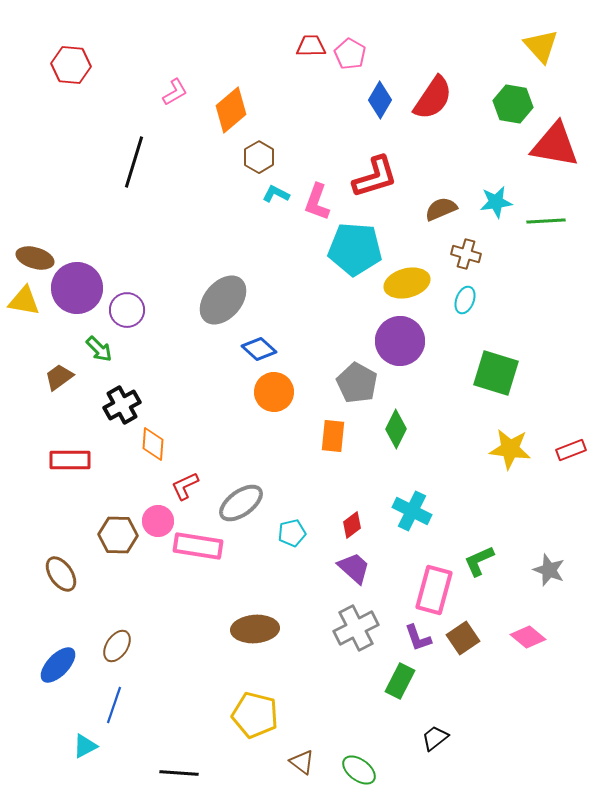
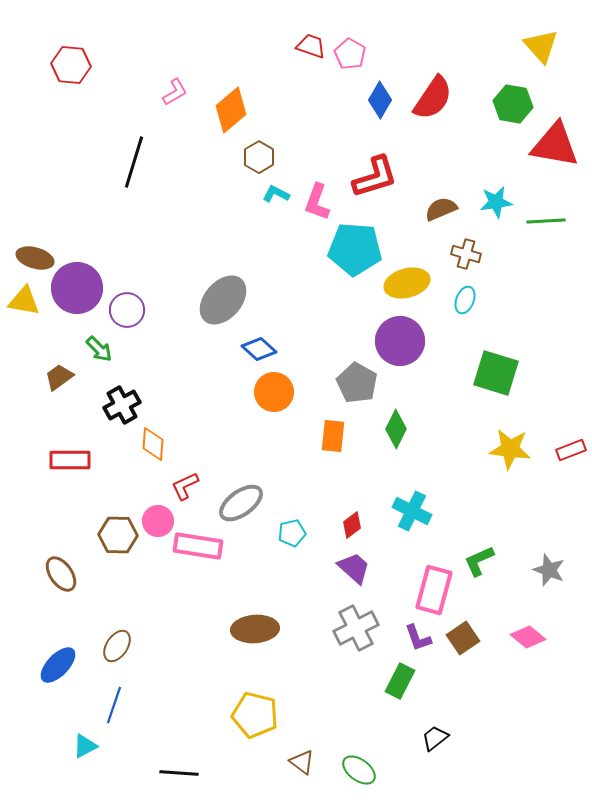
red trapezoid at (311, 46): rotated 20 degrees clockwise
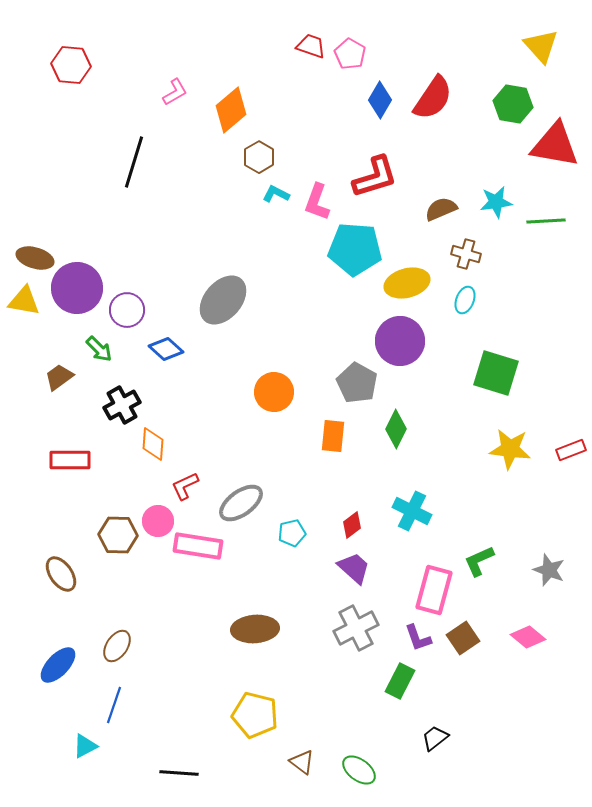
blue diamond at (259, 349): moved 93 px left
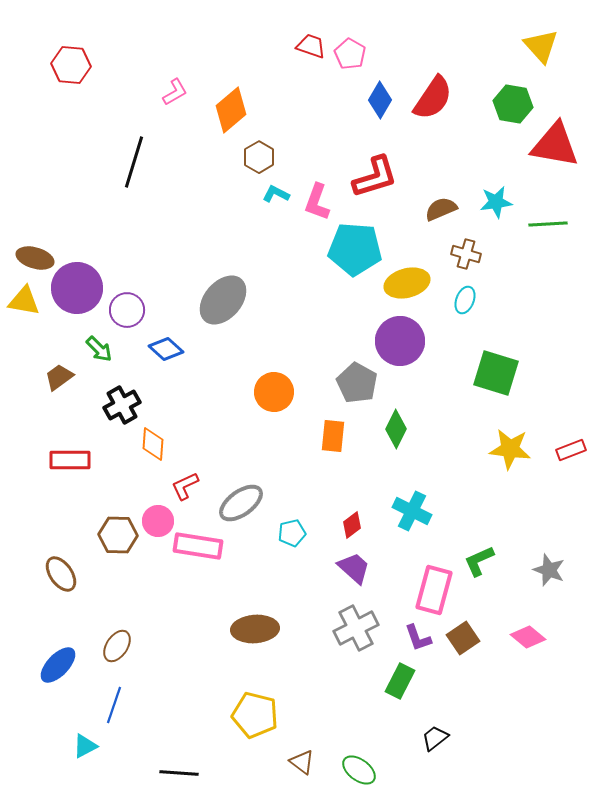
green line at (546, 221): moved 2 px right, 3 px down
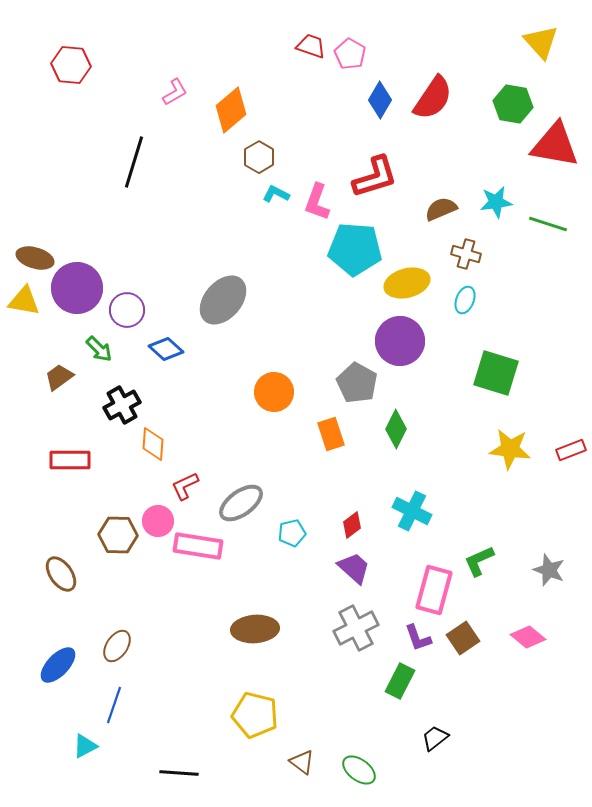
yellow triangle at (541, 46): moved 4 px up
green line at (548, 224): rotated 21 degrees clockwise
orange rectangle at (333, 436): moved 2 px left, 2 px up; rotated 24 degrees counterclockwise
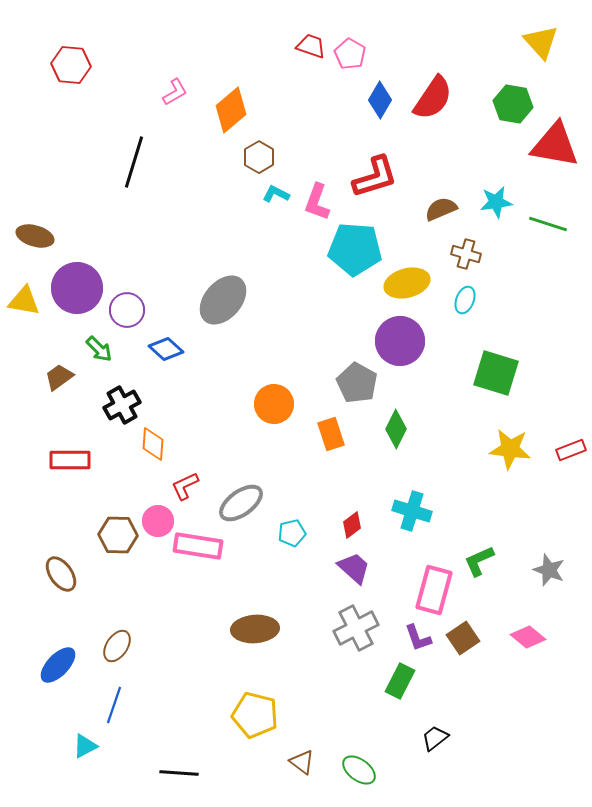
brown ellipse at (35, 258): moved 22 px up
orange circle at (274, 392): moved 12 px down
cyan cross at (412, 511): rotated 9 degrees counterclockwise
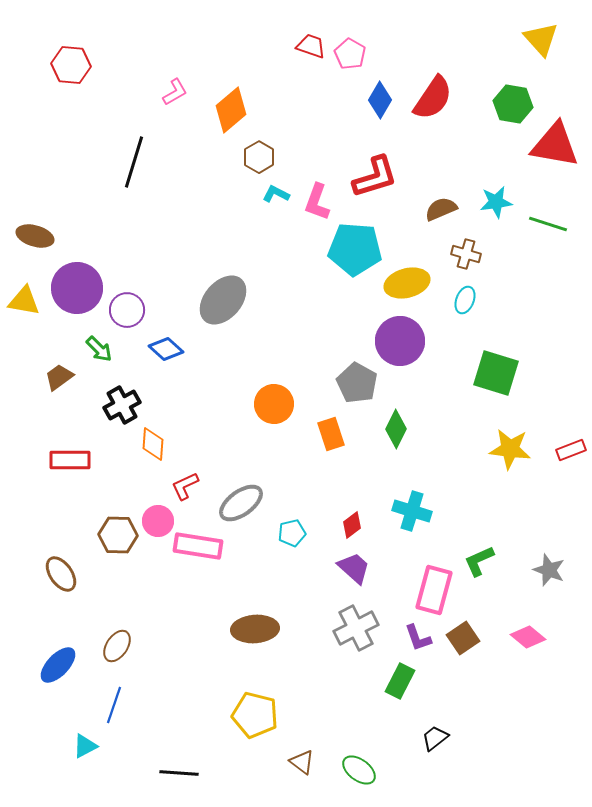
yellow triangle at (541, 42): moved 3 px up
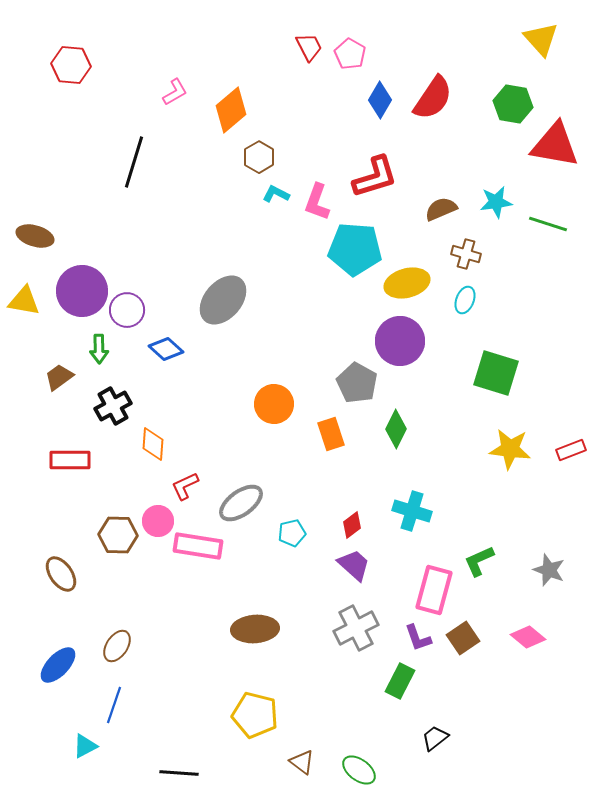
red trapezoid at (311, 46): moved 2 px left, 1 px down; rotated 44 degrees clockwise
purple circle at (77, 288): moved 5 px right, 3 px down
green arrow at (99, 349): rotated 44 degrees clockwise
black cross at (122, 405): moved 9 px left, 1 px down
purple trapezoid at (354, 568): moved 3 px up
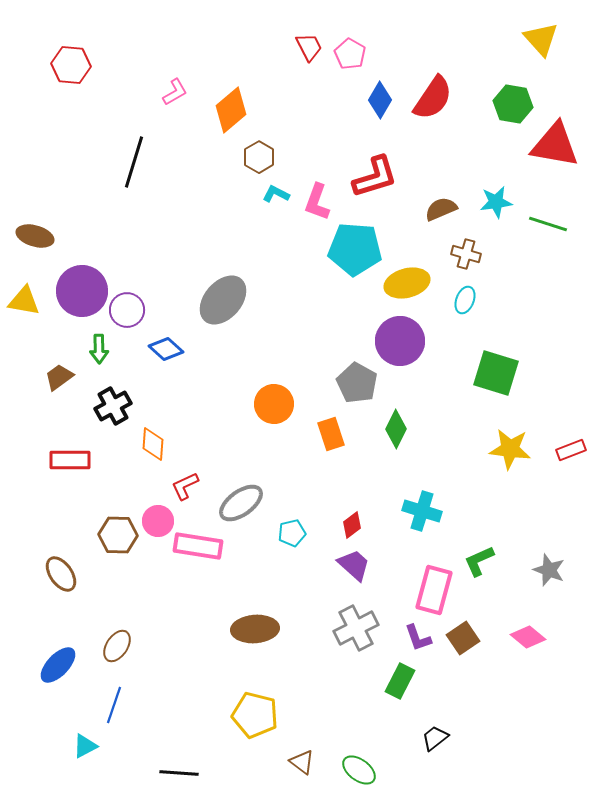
cyan cross at (412, 511): moved 10 px right
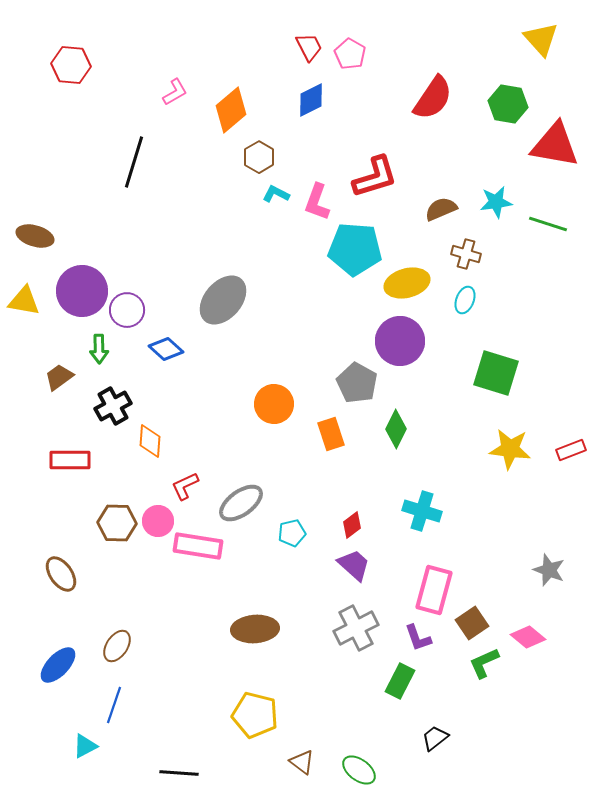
blue diamond at (380, 100): moved 69 px left; rotated 33 degrees clockwise
green hexagon at (513, 104): moved 5 px left
orange diamond at (153, 444): moved 3 px left, 3 px up
brown hexagon at (118, 535): moved 1 px left, 12 px up
green L-shape at (479, 561): moved 5 px right, 102 px down
brown square at (463, 638): moved 9 px right, 15 px up
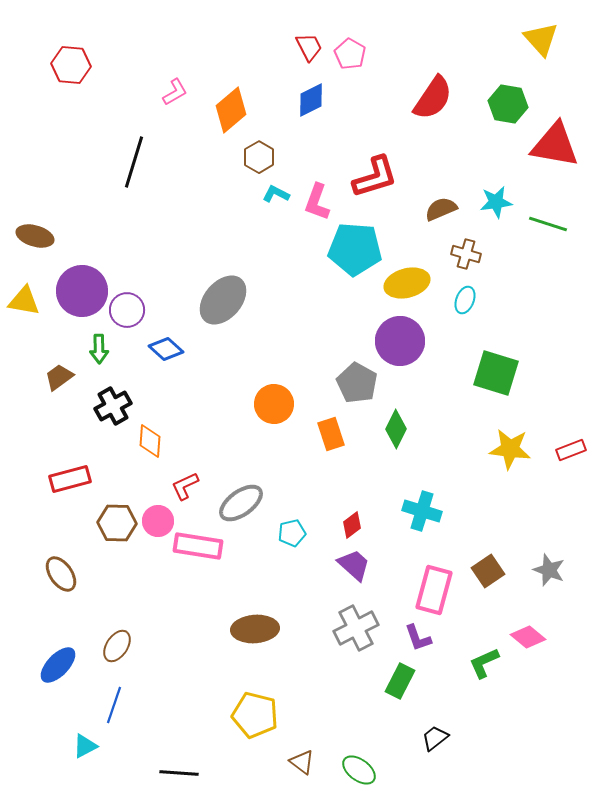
red rectangle at (70, 460): moved 19 px down; rotated 15 degrees counterclockwise
brown square at (472, 623): moved 16 px right, 52 px up
